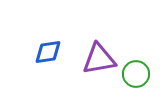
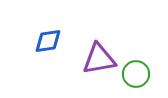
blue diamond: moved 11 px up
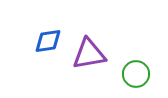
purple triangle: moved 10 px left, 5 px up
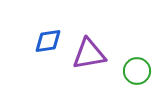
green circle: moved 1 px right, 3 px up
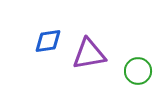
green circle: moved 1 px right
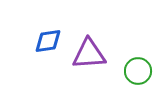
purple triangle: rotated 6 degrees clockwise
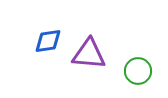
purple triangle: rotated 9 degrees clockwise
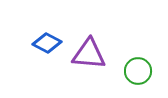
blue diamond: moved 1 px left, 2 px down; rotated 36 degrees clockwise
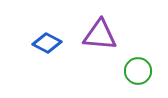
purple triangle: moved 11 px right, 19 px up
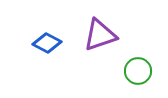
purple triangle: rotated 24 degrees counterclockwise
